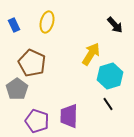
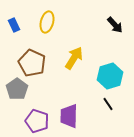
yellow arrow: moved 17 px left, 4 px down
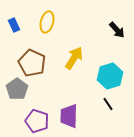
black arrow: moved 2 px right, 5 px down
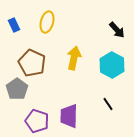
yellow arrow: rotated 20 degrees counterclockwise
cyan hexagon: moved 2 px right, 11 px up; rotated 15 degrees counterclockwise
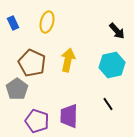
blue rectangle: moved 1 px left, 2 px up
black arrow: moved 1 px down
yellow arrow: moved 6 px left, 2 px down
cyan hexagon: rotated 20 degrees clockwise
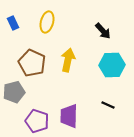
black arrow: moved 14 px left
cyan hexagon: rotated 10 degrees clockwise
gray pentagon: moved 3 px left, 3 px down; rotated 20 degrees clockwise
black line: moved 1 px down; rotated 32 degrees counterclockwise
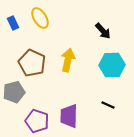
yellow ellipse: moved 7 px left, 4 px up; rotated 45 degrees counterclockwise
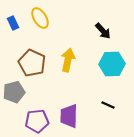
cyan hexagon: moved 1 px up
purple pentagon: rotated 25 degrees counterclockwise
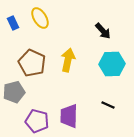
purple pentagon: rotated 20 degrees clockwise
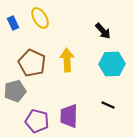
yellow arrow: moved 1 px left; rotated 15 degrees counterclockwise
gray pentagon: moved 1 px right, 1 px up
